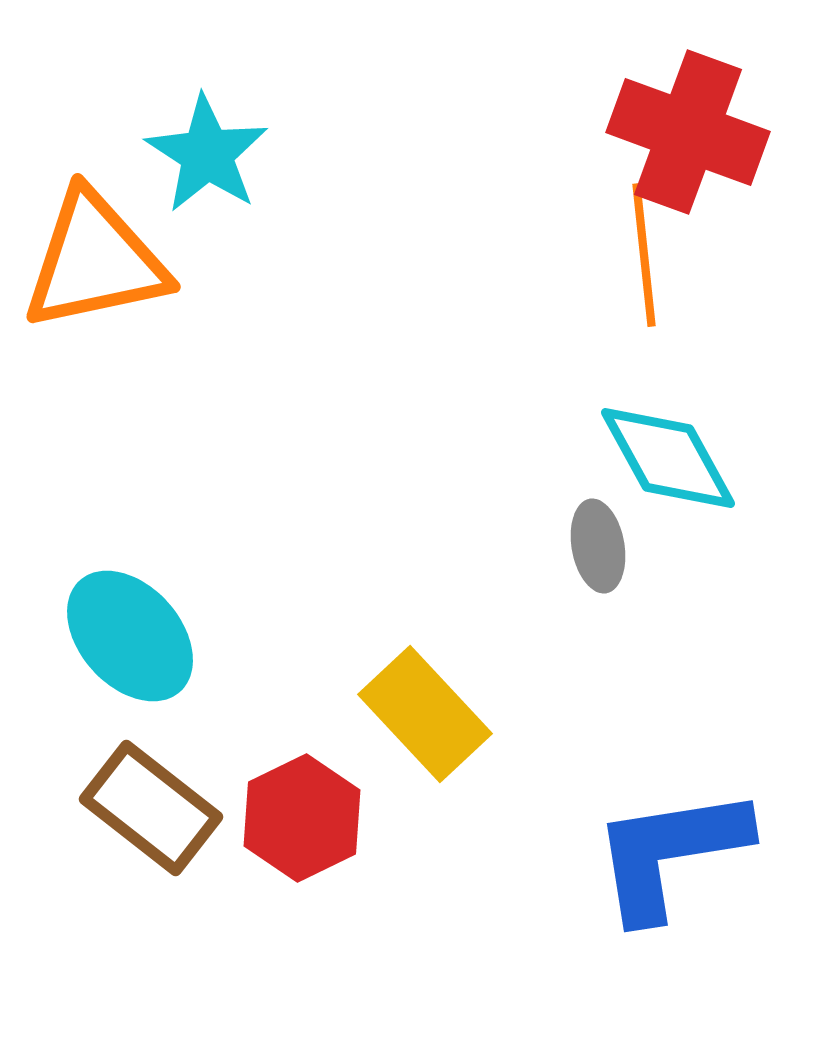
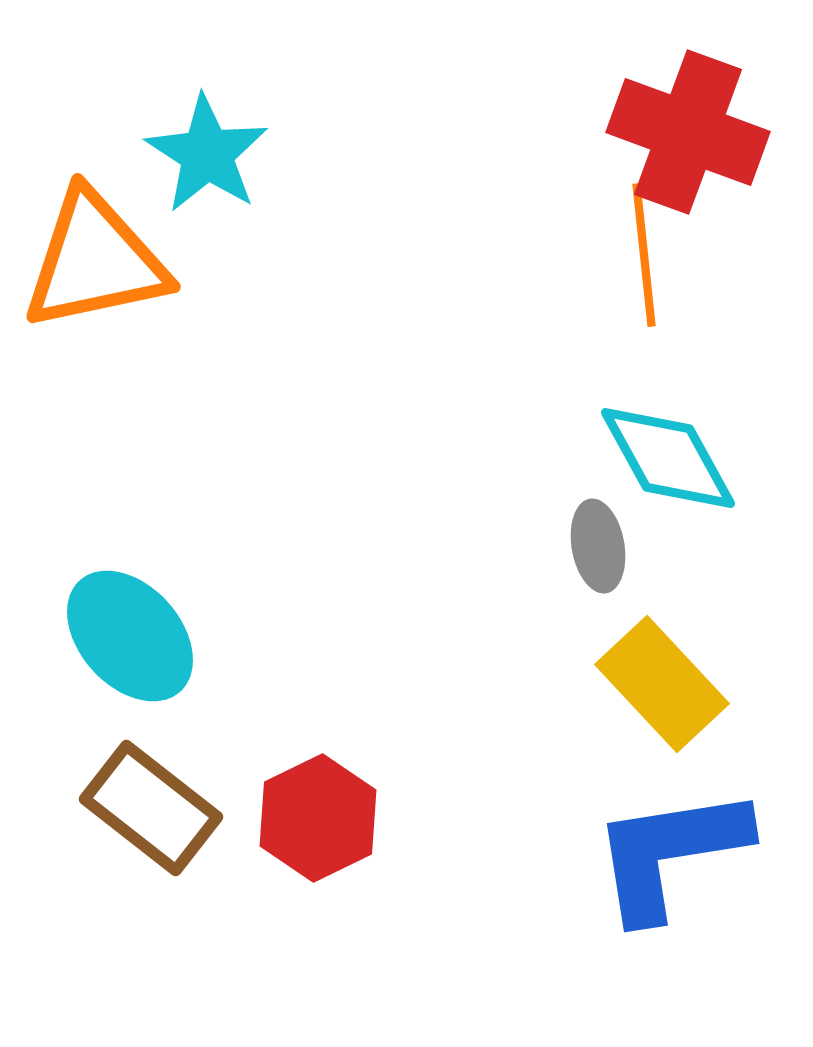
yellow rectangle: moved 237 px right, 30 px up
red hexagon: moved 16 px right
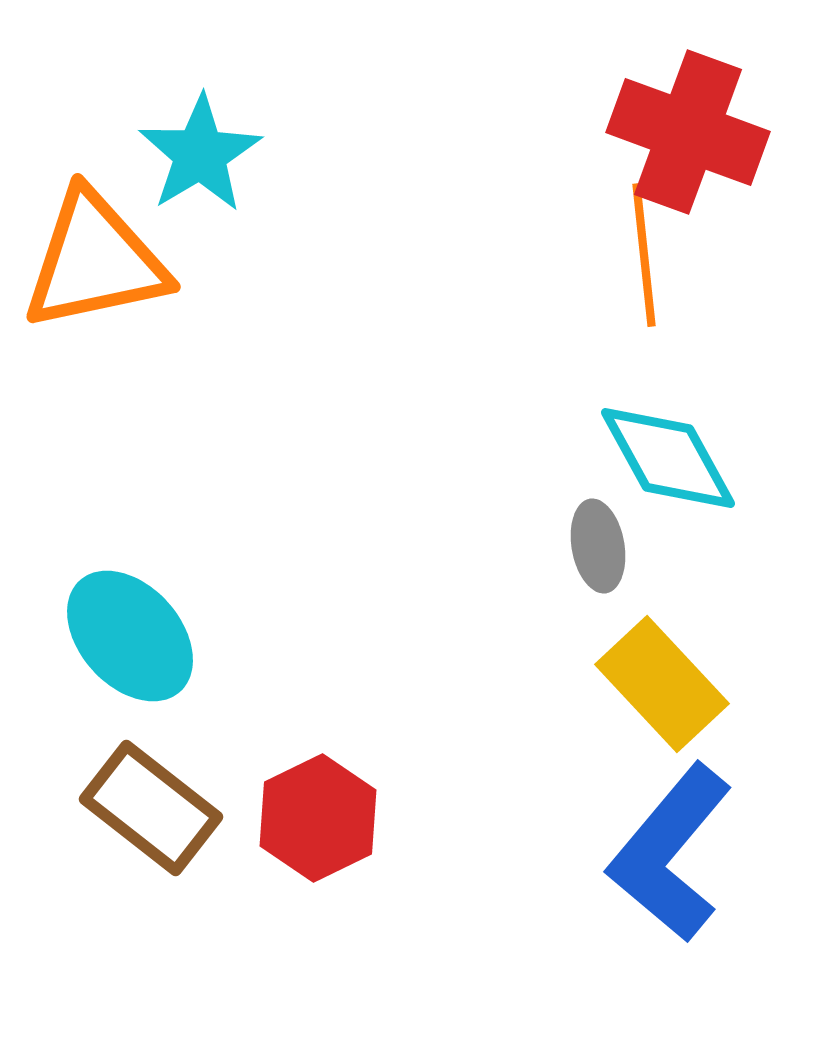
cyan star: moved 7 px left; rotated 8 degrees clockwise
blue L-shape: rotated 41 degrees counterclockwise
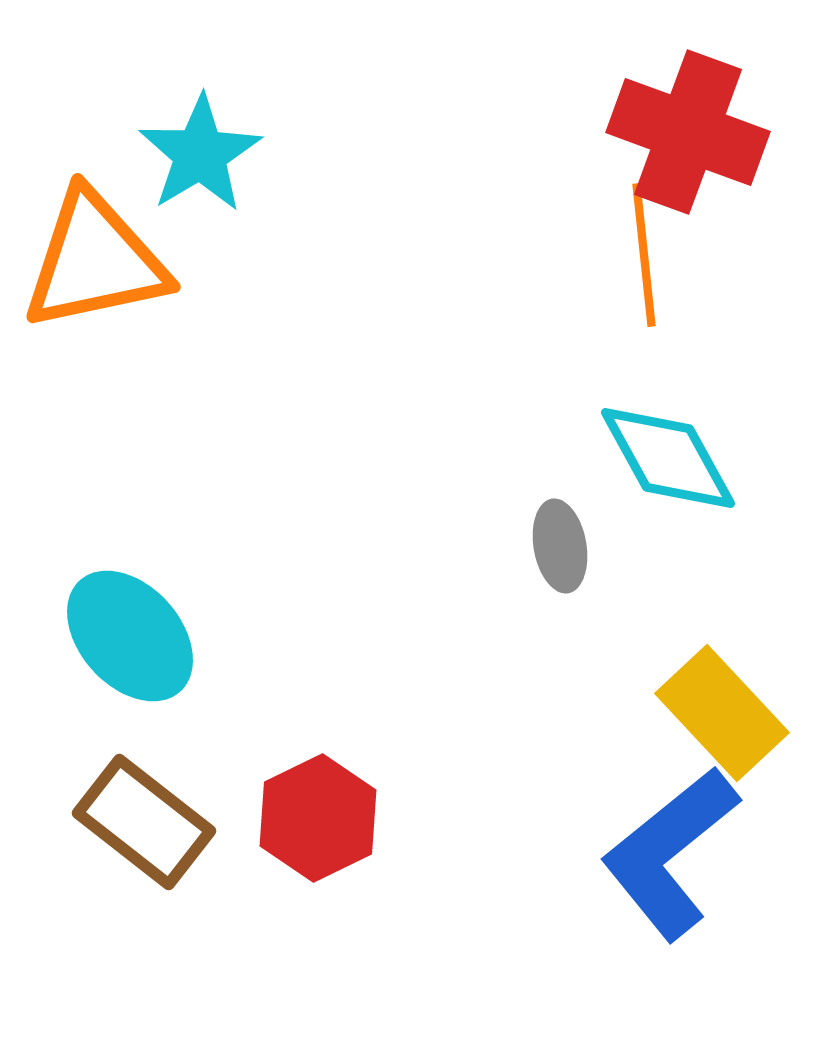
gray ellipse: moved 38 px left
yellow rectangle: moved 60 px right, 29 px down
brown rectangle: moved 7 px left, 14 px down
blue L-shape: rotated 11 degrees clockwise
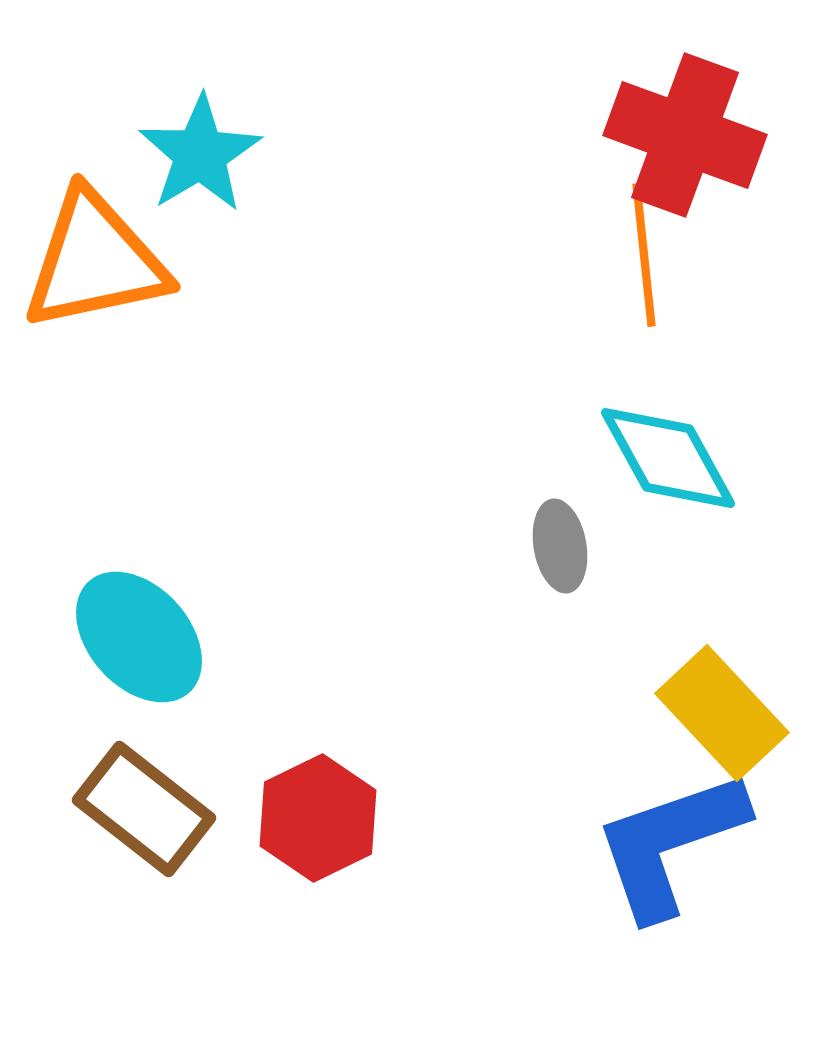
red cross: moved 3 px left, 3 px down
cyan ellipse: moved 9 px right, 1 px down
brown rectangle: moved 13 px up
blue L-shape: moved 9 px up; rotated 20 degrees clockwise
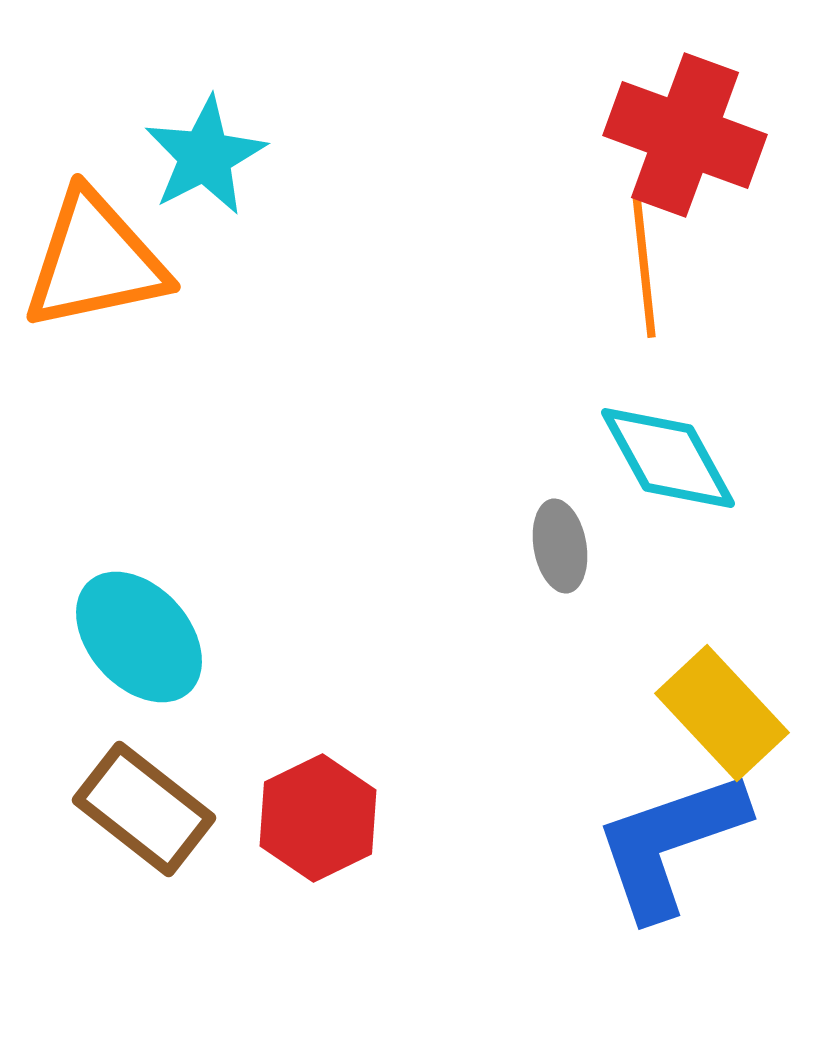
cyan star: moved 5 px right, 2 px down; rotated 4 degrees clockwise
orange line: moved 11 px down
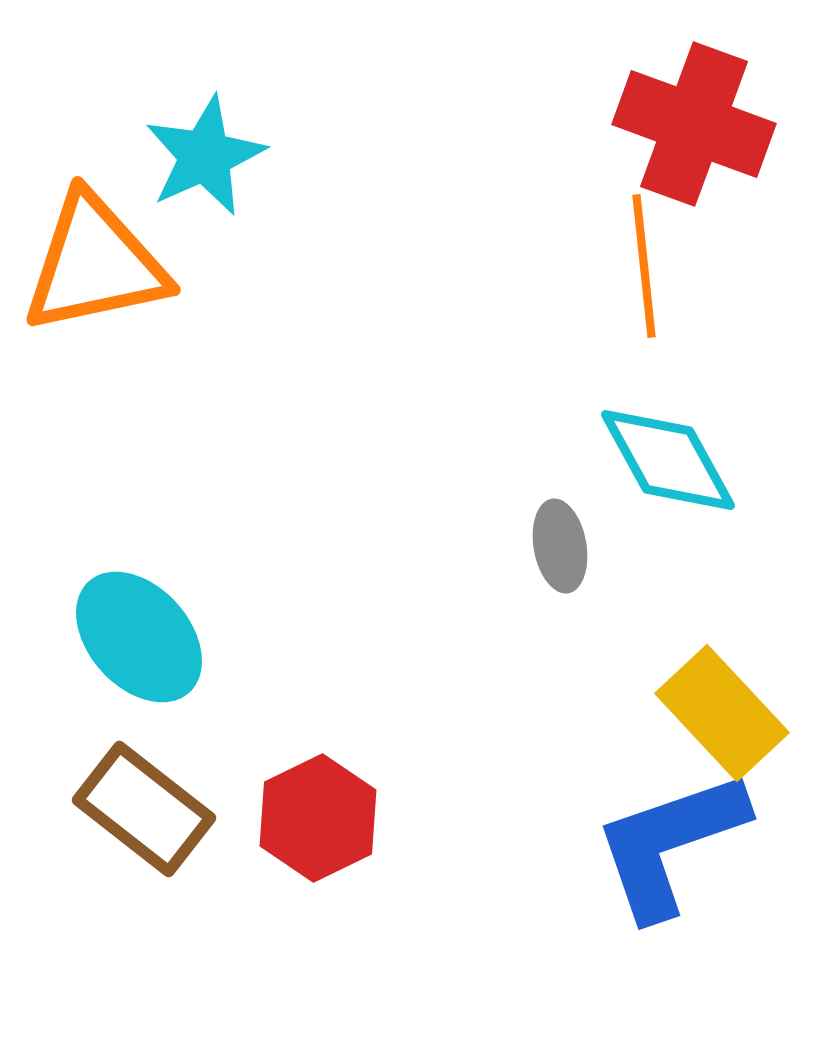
red cross: moved 9 px right, 11 px up
cyan star: rotated 3 degrees clockwise
orange triangle: moved 3 px down
cyan diamond: moved 2 px down
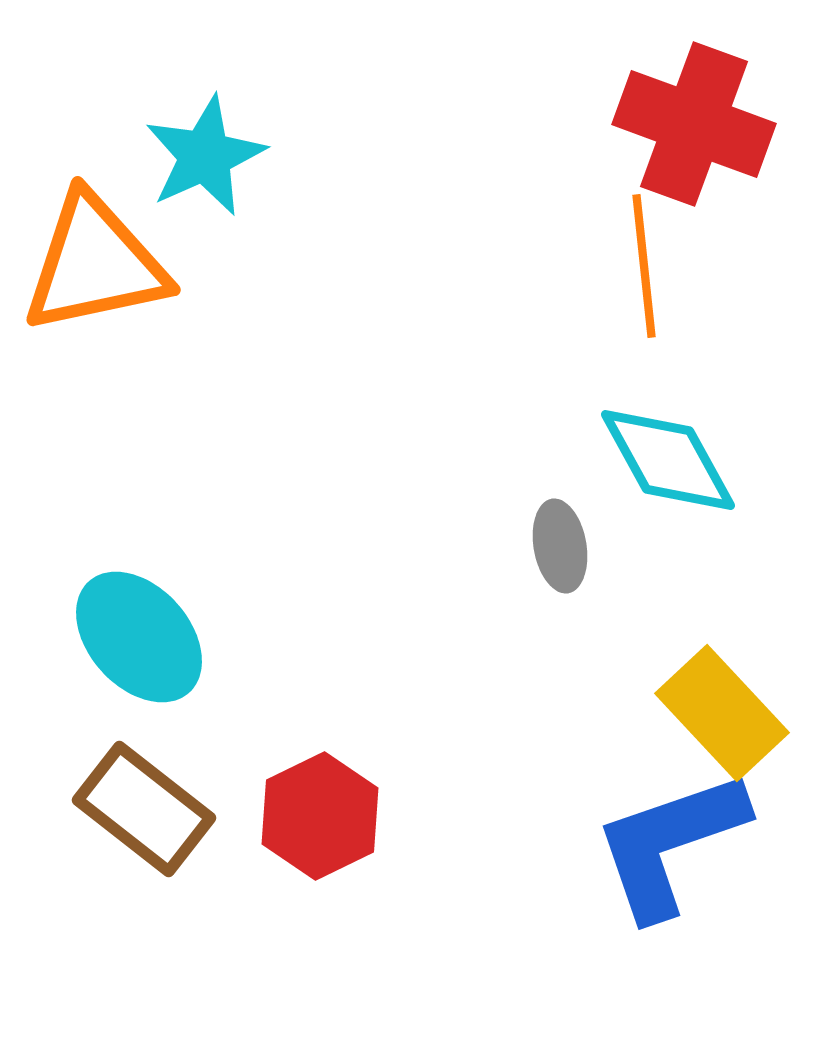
red hexagon: moved 2 px right, 2 px up
